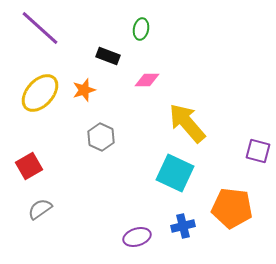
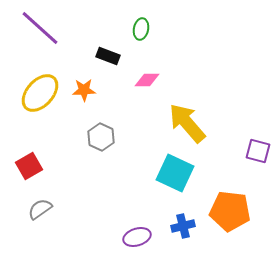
orange star: rotated 15 degrees clockwise
orange pentagon: moved 2 px left, 3 px down
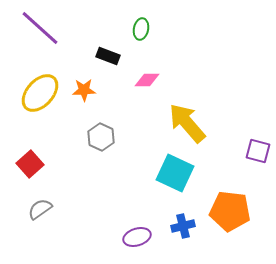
red square: moved 1 px right, 2 px up; rotated 12 degrees counterclockwise
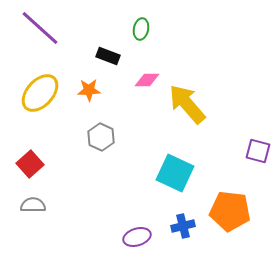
orange star: moved 5 px right
yellow arrow: moved 19 px up
gray semicircle: moved 7 px left, 4 px up; rotated 35 degrees clockwise
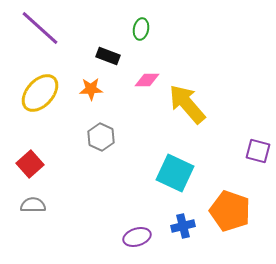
orange star: moved 2 px right, 1 px up
orange pentagon: rotated 12 degrees clockwise
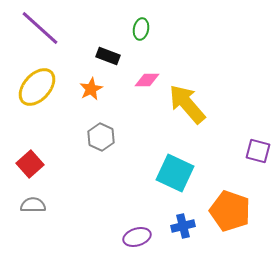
orange star: rotated 25 degrees counterclockwise
yellow ellipse: moved 3 px left, 6 px up
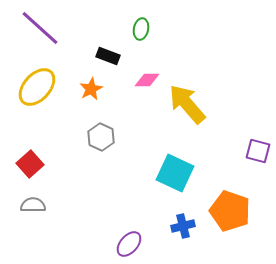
purple ellipse: moved 8 px left, 7 px down; rotated 32 degrees counterclockwise
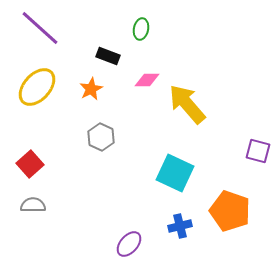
blue cross: moved 3 px left
